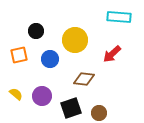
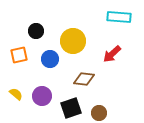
yellow circle: moved 2 px left, 1 px down
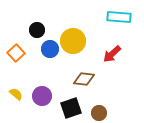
black circle: moved 1 px right, 1 px up
orange square: moved 3 px left, 2 px up; rotated 30 degrees counterclockwise
blue circle: moved 10 px up
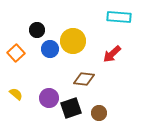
purple circle: moved 7 px right, 2 px down
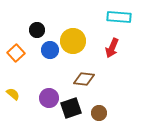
blue circle: moved 1 px down
red arrow: moved 6 px up; rotated 24 degrees counterclockwise
yellow semicircle: moved 3 px left
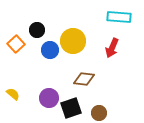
orange square: moved 9 px up
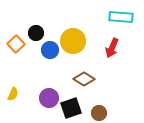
cyan rectangle: moved 2 px right
black circle: moved 1 px left, 3 px down
brown diamond: rotated 25 degrees clockwise
yellow semicircle: rotated 72 degrees clockwise
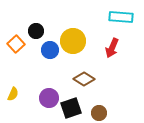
black circle: moved 2 px up
